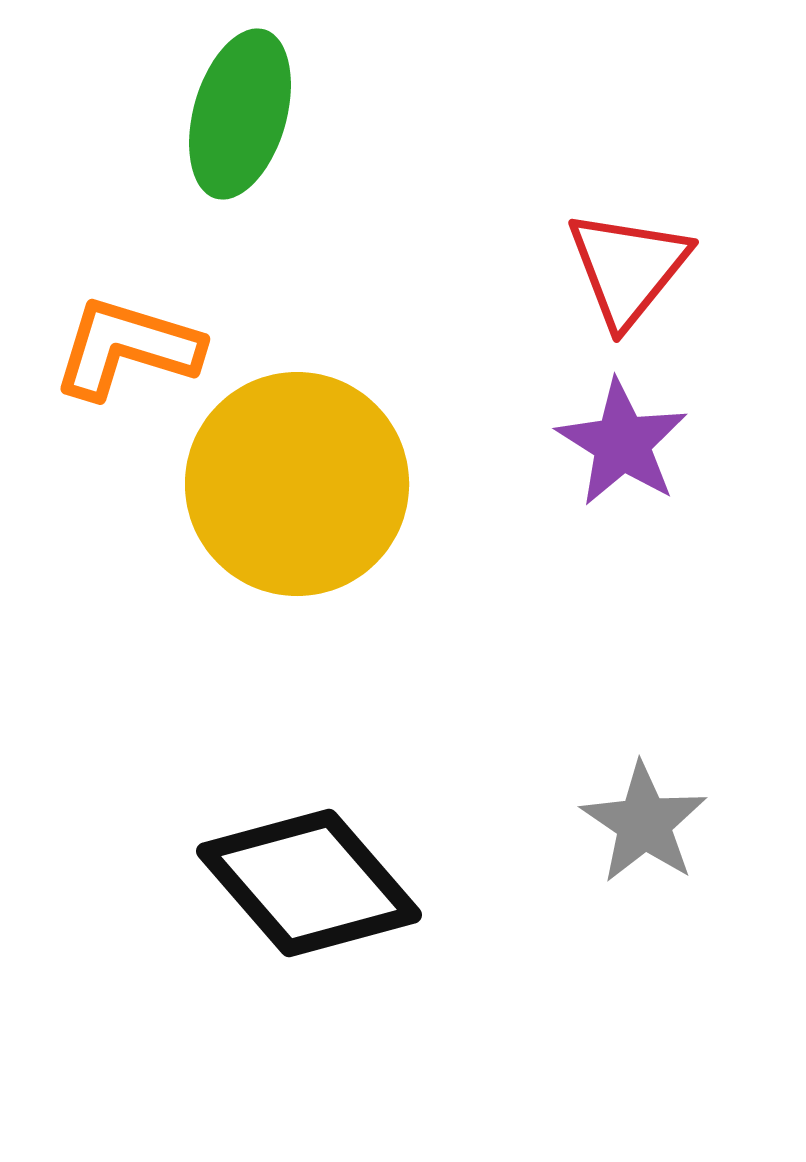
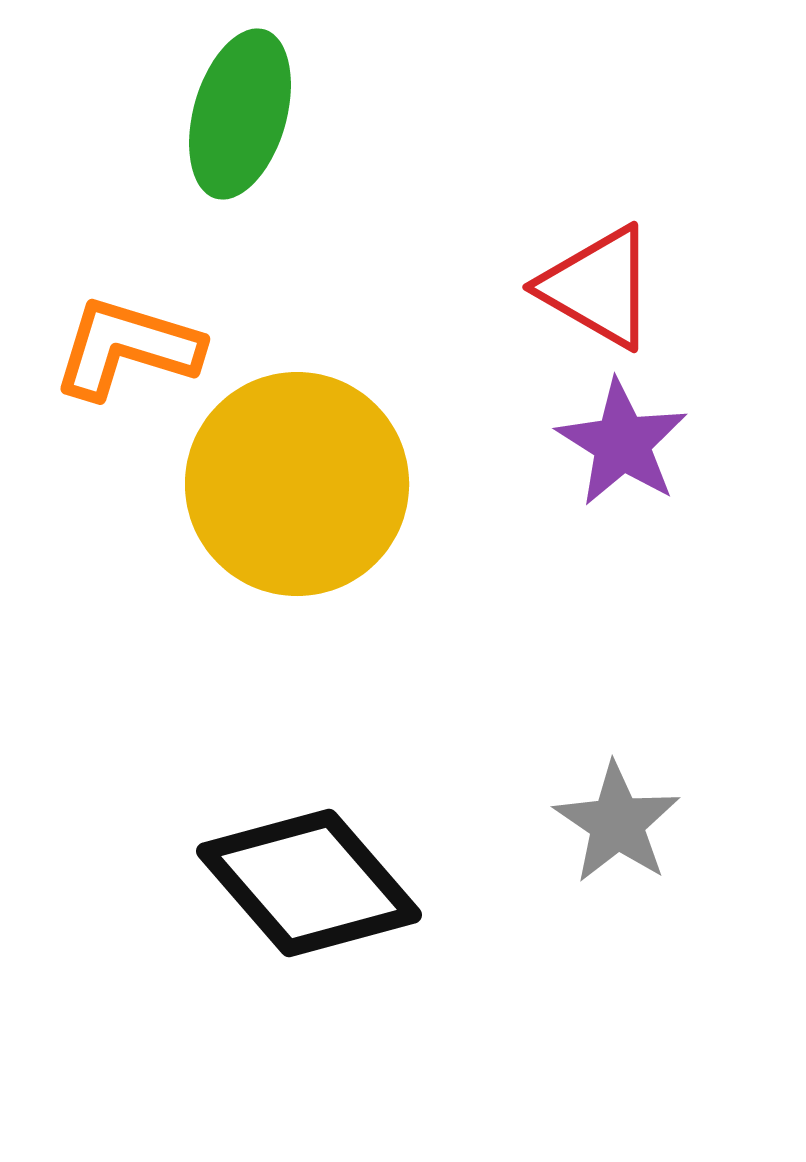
red triangle: moved 30 px left, 19 px down; rotated 39 degrees counterclockwise
gray star: moved 27 px left
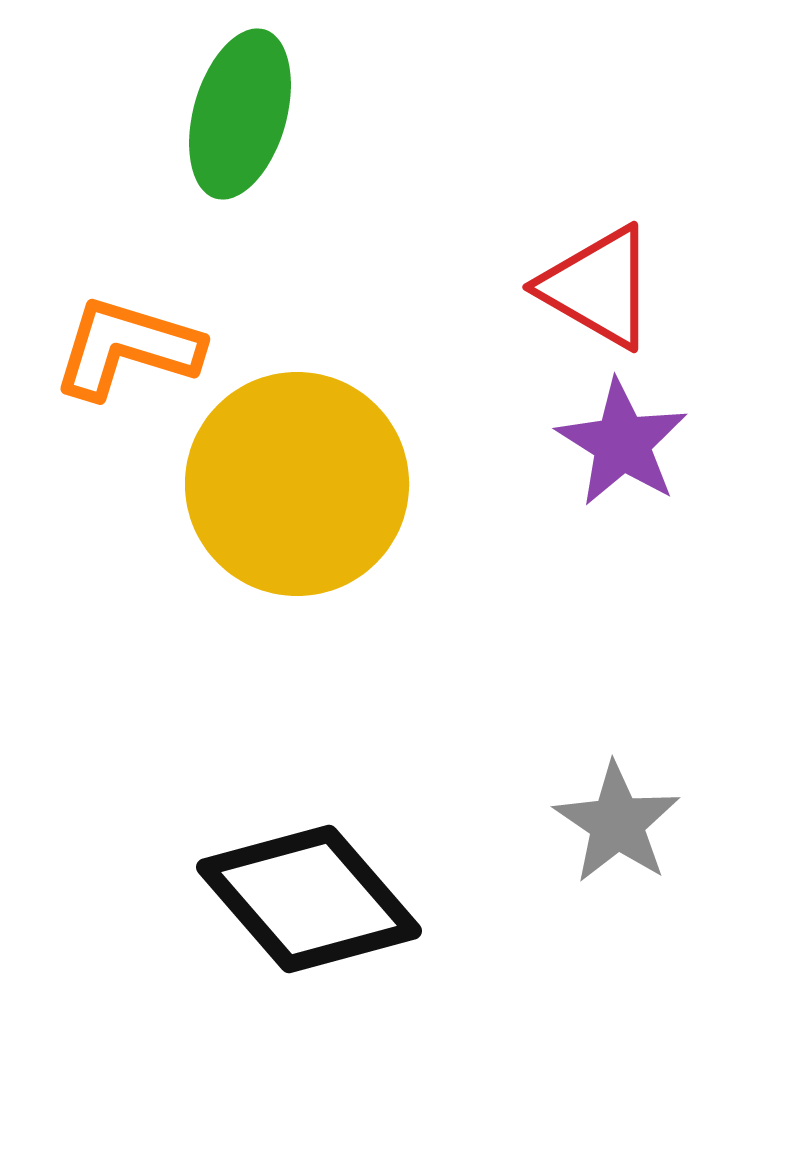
black diamond: moved 16 px down
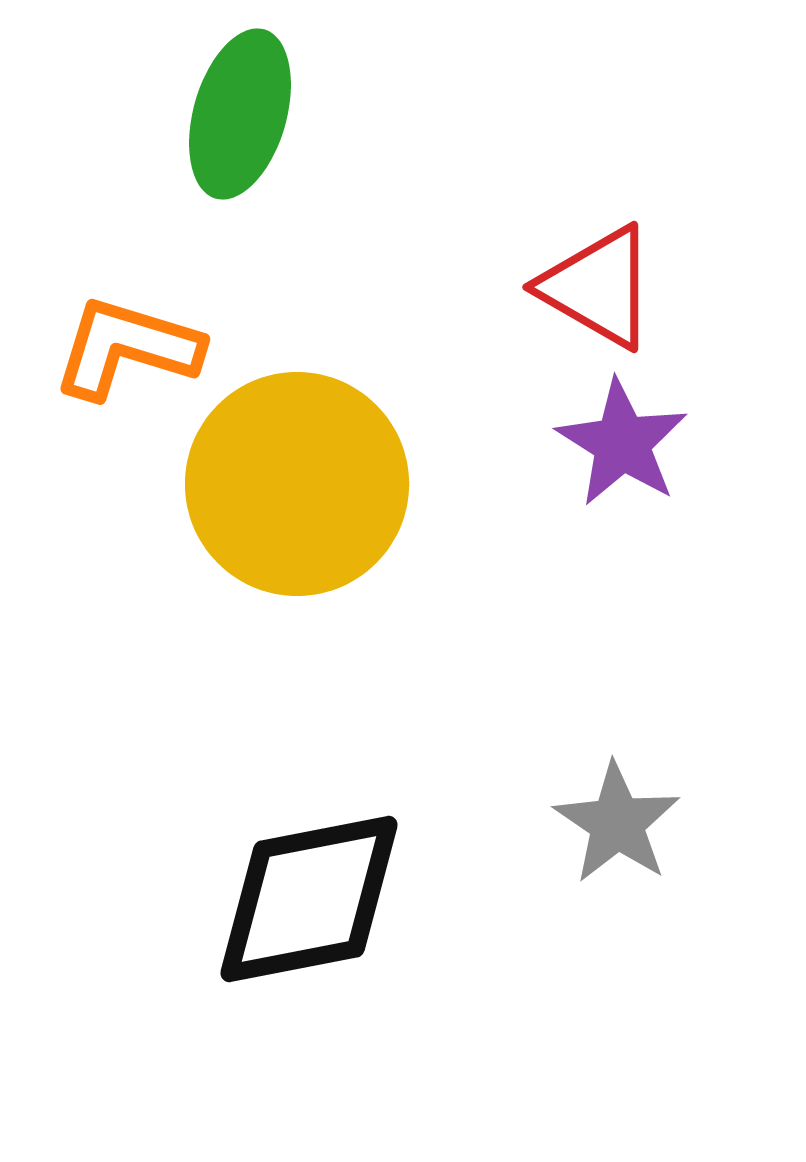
black diamond: rotated 60 degrees counterclockwise
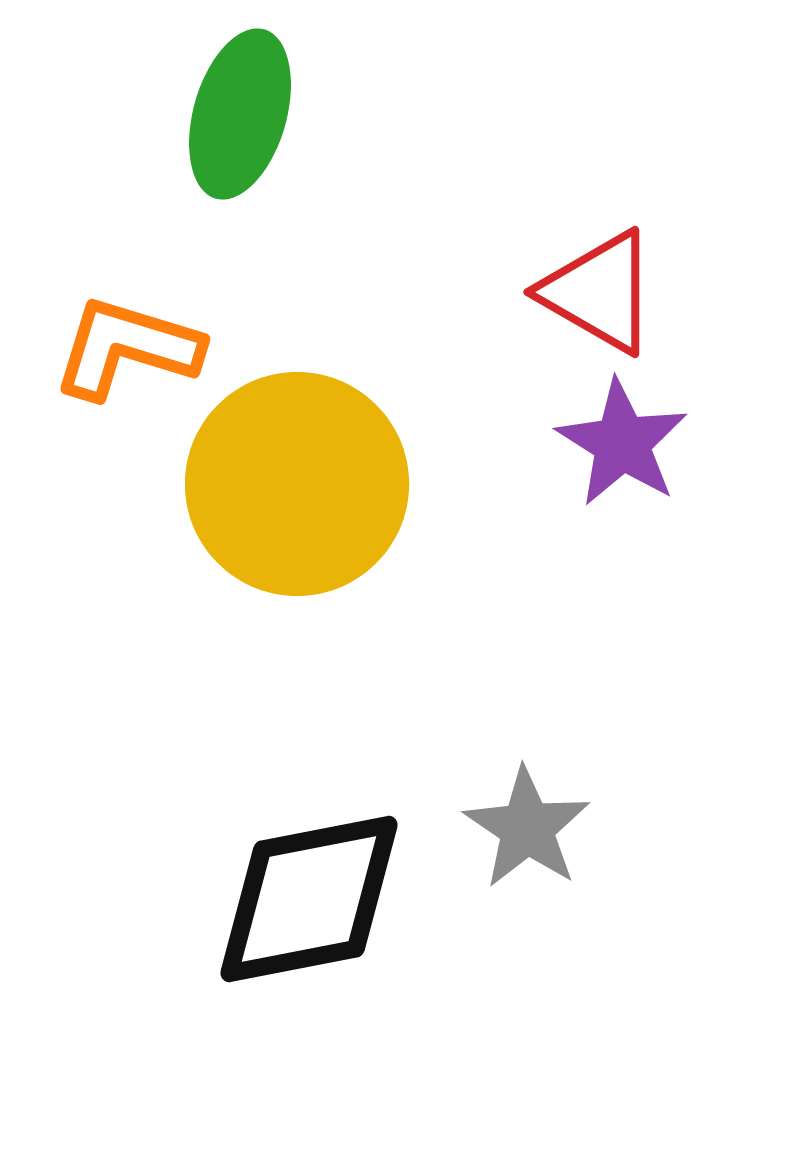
red triangle: moved 1 px right, 5 px down
gray star: moved 90 px left, 5 px down
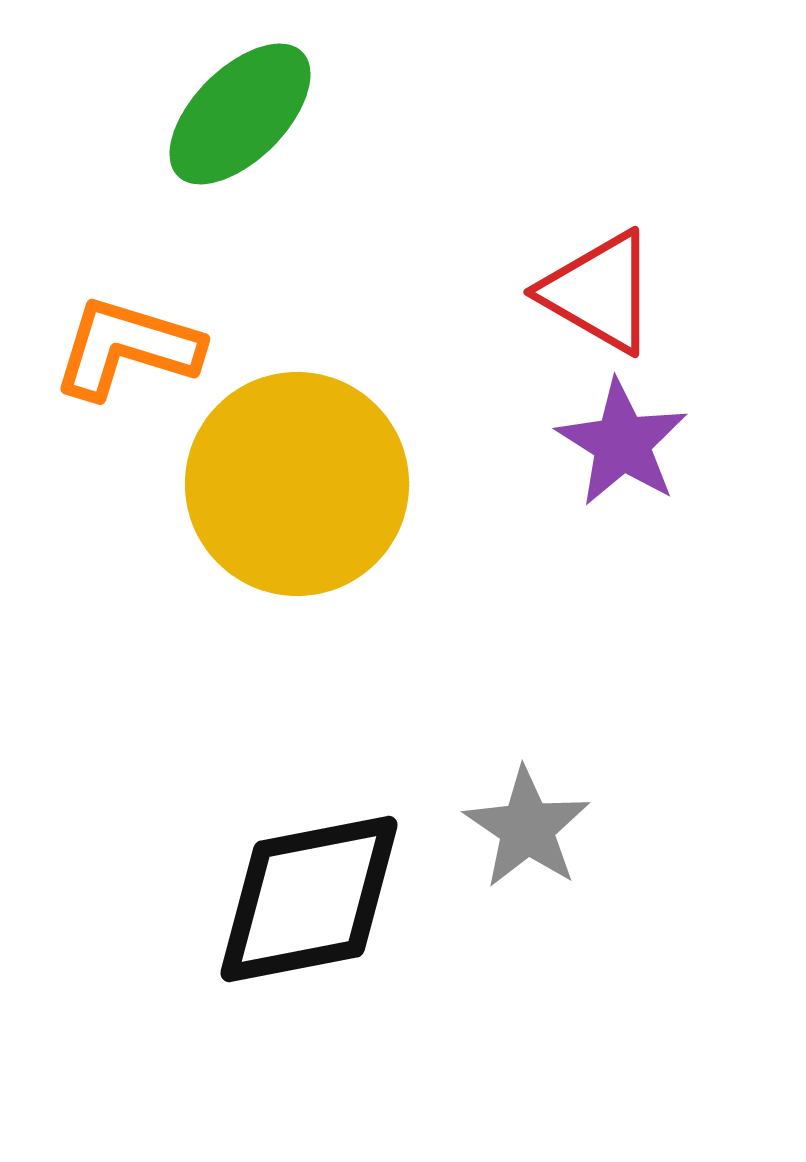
green ellipse: rotated 29 degrees clockwise
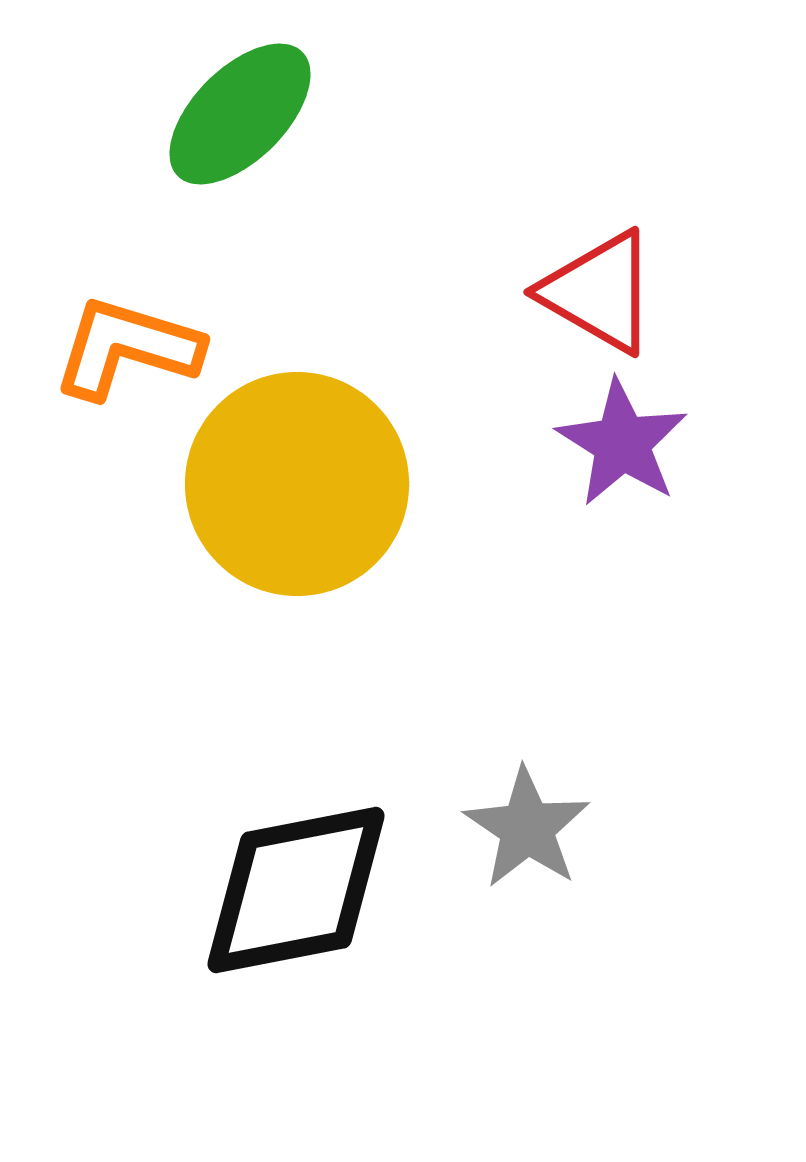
black diamond: moved 13 px left, 9 px up
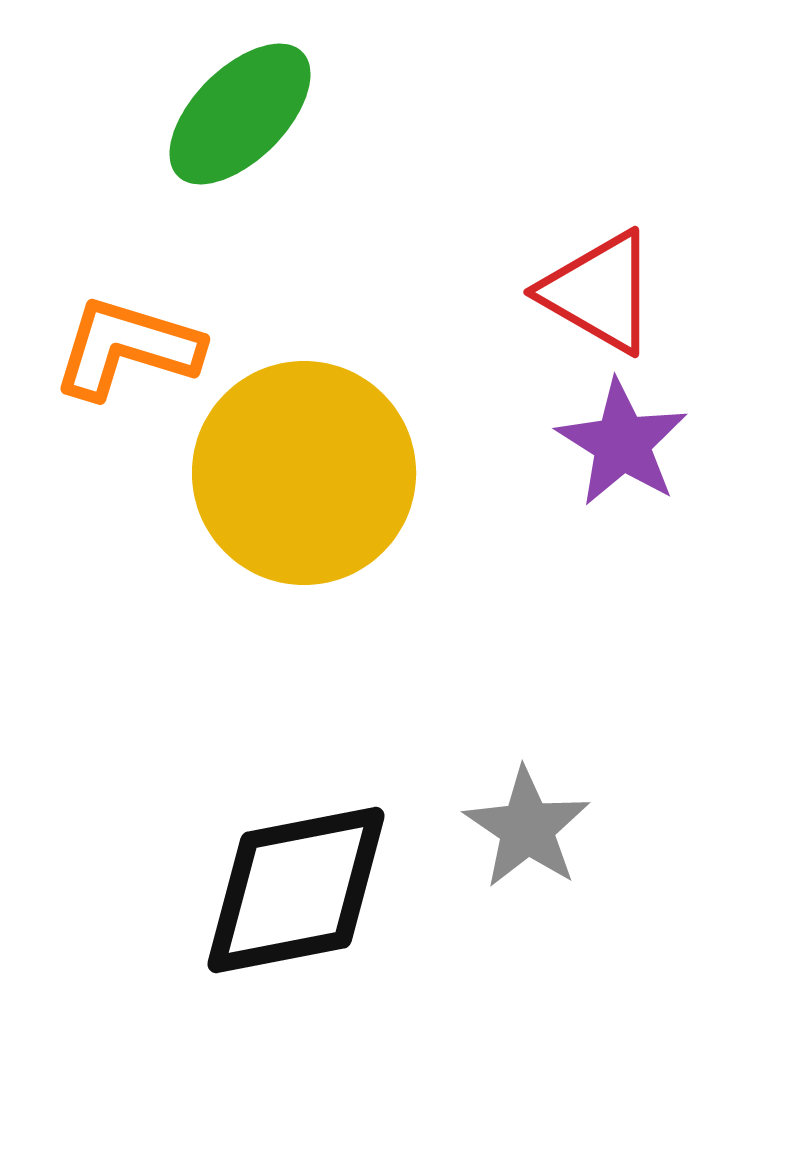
yellow circle: moved 7 px right, 11 px up
